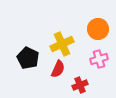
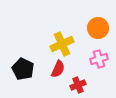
orange circle: moved 1 px up
black pentagon: moved 5 px left, 11 px down
red cross: moved 2 px left
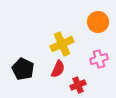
orange circle: moved 6 px up
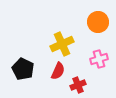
red semicircle: moved 2 px down
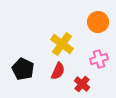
yellow cross: rotated 30 degrees counterclockwise
red cross: moved 4 px right, 1 px up; rotated 28 degrees counterclockwise
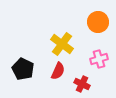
red cross: rotated 14 degrees counterclockwise
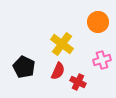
pink cross: moved 3 px right, 1 px down
black pentagon: moved 1 px right, 2 px up
red cross: moved 4 px left, 2 px up
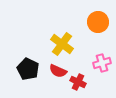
pink cross: moved 3 px down
black pentagon: moved 4 px right, 2 px down
red semicircle: rotated 90 degrees clockwise
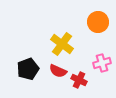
black pentagon: rotated 25 degrees clockwise
red cross: moved 1 px right, 2 px up
